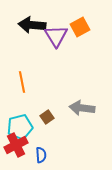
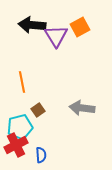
brown square: moved 9 px left, 7 px up
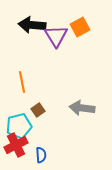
cyan pentagon: moved 1 px left, 1 px up
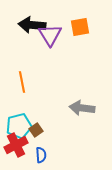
orange square: rotated 18 degrees clockwise
purple triangle: moved 6 px left, 1 px up
brown square: moved 2 px left, 20 px down
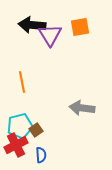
cyan pentagon: moved 1 px right
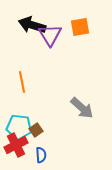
black arrow: rotated 12 degrees clockwise
gray arrow: rotated 145 degrees counterclockwise
cyan pentagon: moved 1 px left, 1 px down; rotated 20 degrees clockwise
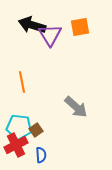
gray arrow: moved 6 px left, 1 px up
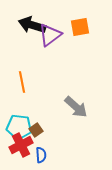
purple triangle: rotated 25 degrees clockwise
red cross: moved 5 px right
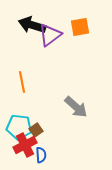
red cross: moved 4 px right
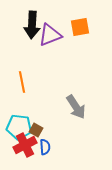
black arrow: rotated 104 degrees counterclockwise
purple triangle: rotated 15 degrees clockwise
gray arrow: rotated 15 degrees clockwise
brown square: rotated 24 degrees counterclockwise
blue semicircle: moved 4 px right, 8 px up
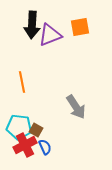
blue semicircle: rotated 21 degrees counterclockwise
